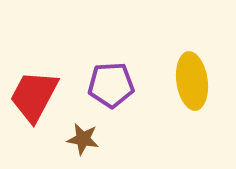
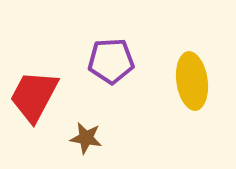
purple pentagon: moved 24 px up
brown star: moved 3 px right, 1 px up
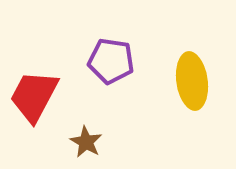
purple pentagon: rotated 12 degrees clockwise
brown star: moved 4 px down; rotated 20 degrees clockwise
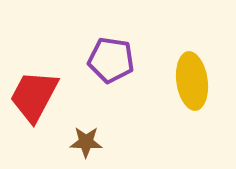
purple pentagon: moved 1 px up
brown star: rotated 28 degrees counterclockwise
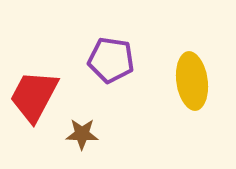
brown star: moved 4 px left, 8 px up
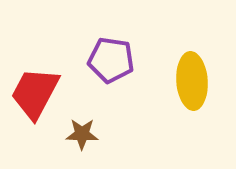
yellow ellipse: rotated 4 degrees clockwise
red trapezoid: moved 1 px right, 3 px up
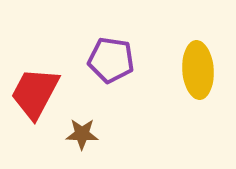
yellow ellipse: moved 6 px right, 11 px up
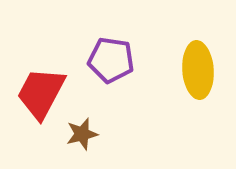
red trapezoid: moved 6 px right
brown star: rotated 16 degrees counterclockwise
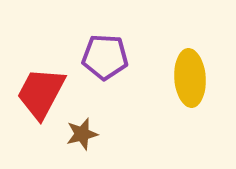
purple pentagon: moved 6 px left, 3 px up; rotated 6 degrees counterclockwise
yellow ellipse: moved 8 px left, 8 px down
